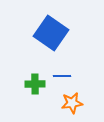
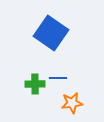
blue line: moved 4 px left, 2 px down
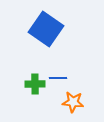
blue square: moved 5 px left, 4 px up
orange star: moved 1 px right, 1 px up; rotated 15 degrees clockwise
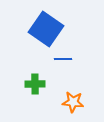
blue line: moved 5 px right, 19 px up
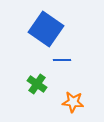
blue line: moved 1 px left, 1 px down
green cross: moved 2 px right; rotated 36 degrees clockwise
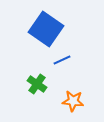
blue line: rotated 24 degrees counterclockwise
orange star: moved 1 px up
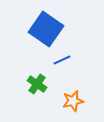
orange star: rotated 20 degrees counterclockwise
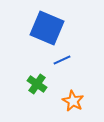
blue square: moved 1 px right, 1 px up; rotated 12 degrees counterclockwise
orange star: rotated 30 degrees counterclockwise
